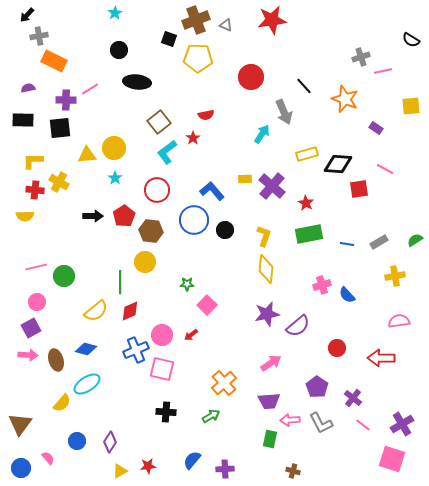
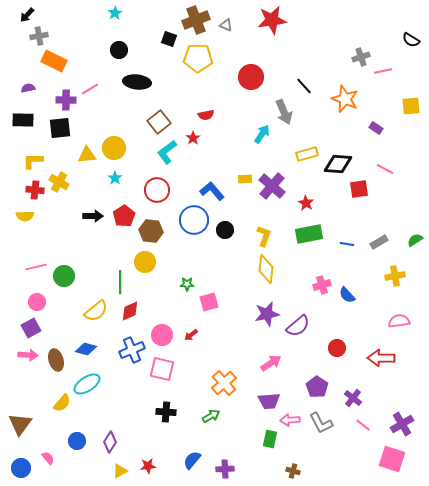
pink square at (207, 305): moved 2 px right, 3 px up; rotated 30 degrees clockwise
blue cross at (136, 350): moved 4 px left
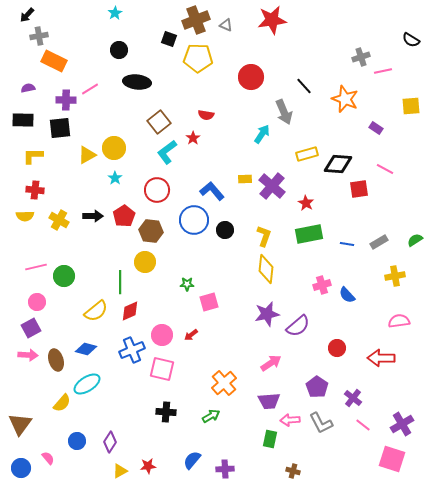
red semicircle at (206, 115): rotated 21 degrees clockwise
yellow triangle at (87, 155): rotated 24 degrees counterclockwise
yellow L-shape at (33, 161): moved 5 px up
yellow cross at (59, 182): moved 38 px down
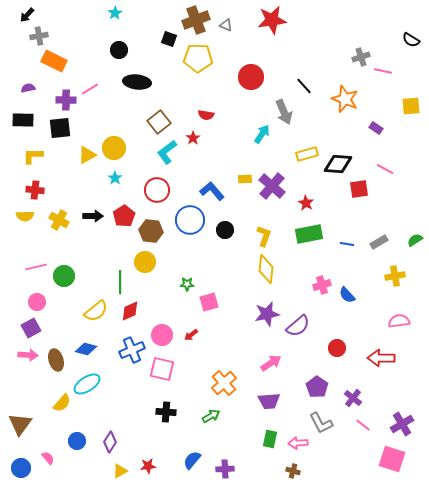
pink line at (383, 71): rotated 24 degrees clockwise
blue circle at (194, 220): moved 4 px left
pink arrow at (290, 420): moved 8 px right, 23 px down
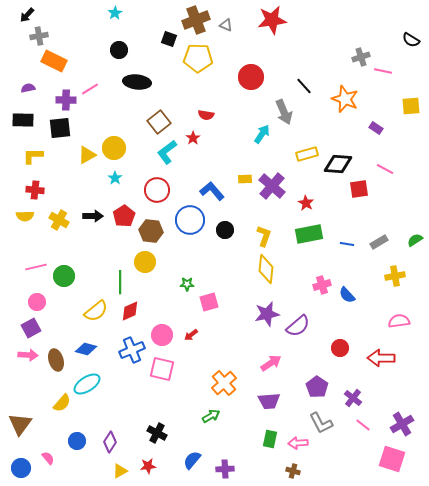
red circle at (337, 348): moved 3 px right
black cross at (166, 412): moved 9 px left, 21 px down; rotated 24 degrees clockwise
